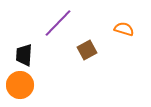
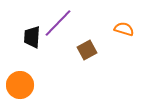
black trapezoid: moved 8 px right, 18 px up
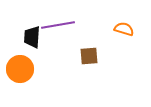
purple line: moved 2 px down; rotated 36 degrees clockwise
brown square: moved 2 px right, 6 px down; rotated 24 degrees clockwise
orange circle: moved 16 px up
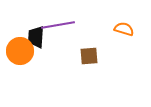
black trapezoid: moved 4 px right
orange circle: moved 18 px up
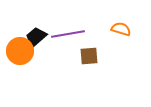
purple line: moved 10 px right, 9 px down
orange semicircle: moved 3 px left
black trapezoid: rotated 45 degrees clockwise
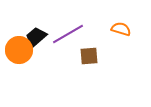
purple line: rotated 20 degrees counterclockwise
orange circle: moved 1 px left, 1 px up
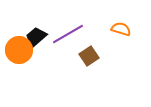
brown square: rotated 30 degrees counterclockwise
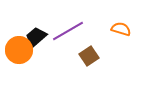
purple line: moved 3 px up
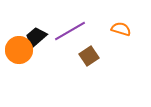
purple line: moved 2 px right
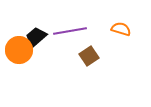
purple line: rotated 20 degrees clockwise
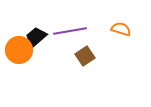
brown square: moved 4 px left
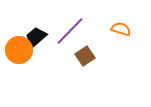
purple line: rotated 36 degrees counterclockwise
